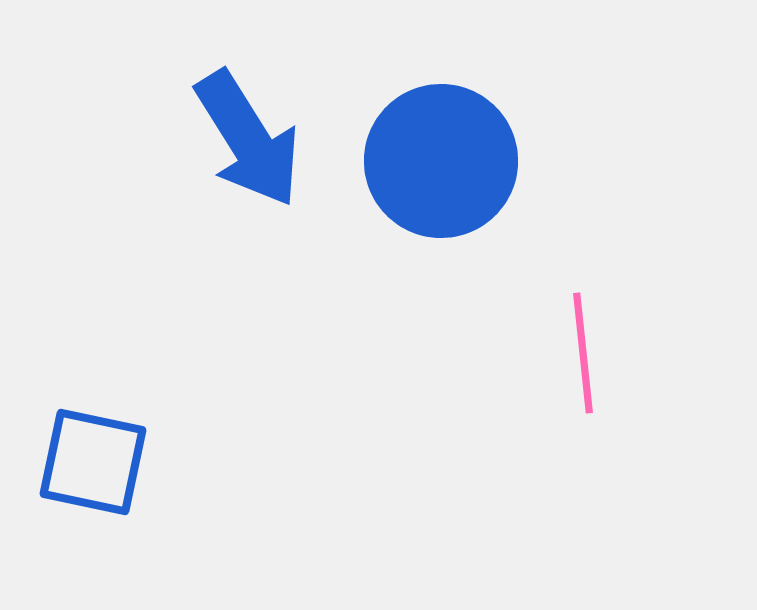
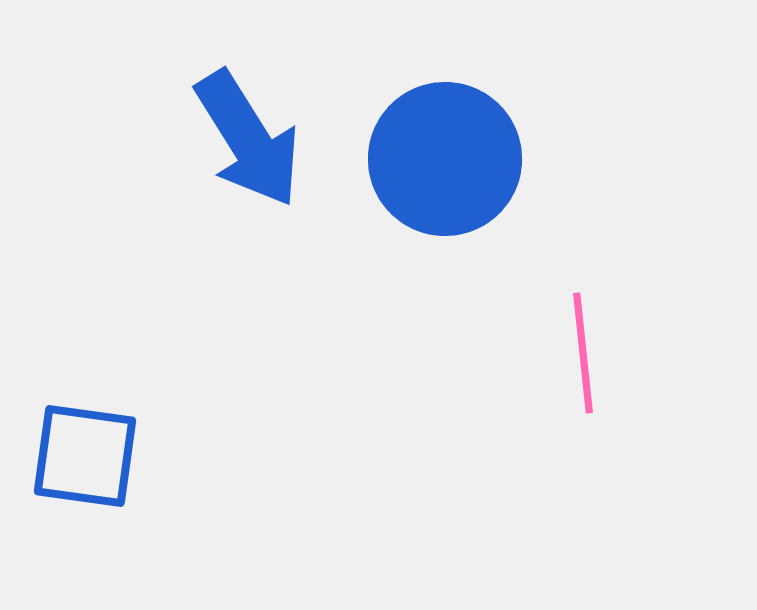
blue circle: moved 4 px right, 2 px up
blue square: moved 8 px left, 6 px up; rotated 4 degrees counterclockwise
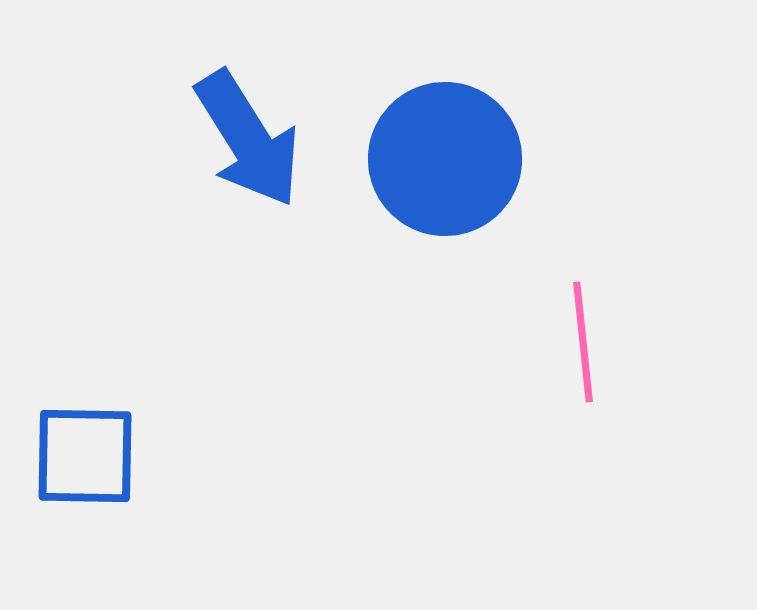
pink line: moved 11 px up
blue square: rotated 7 degrees counterclockwise
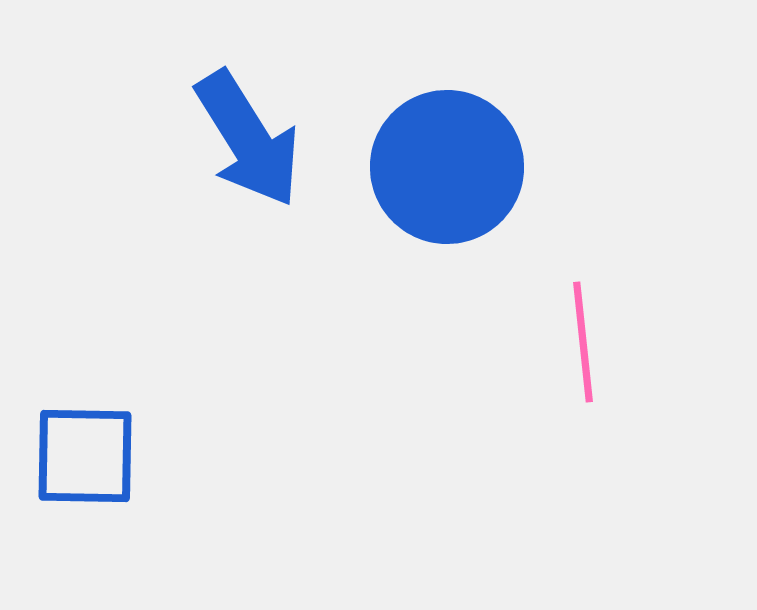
blue circle: moved 2 px right, 8 px down
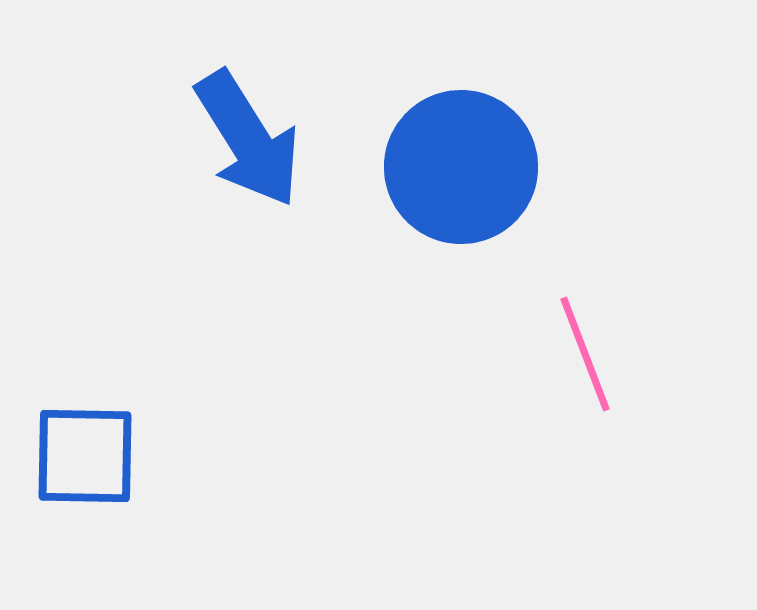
blue circle: moved 14 px right
pink line: moved 2 px right, 12 px down; rotated 15 degrees counterclockwise
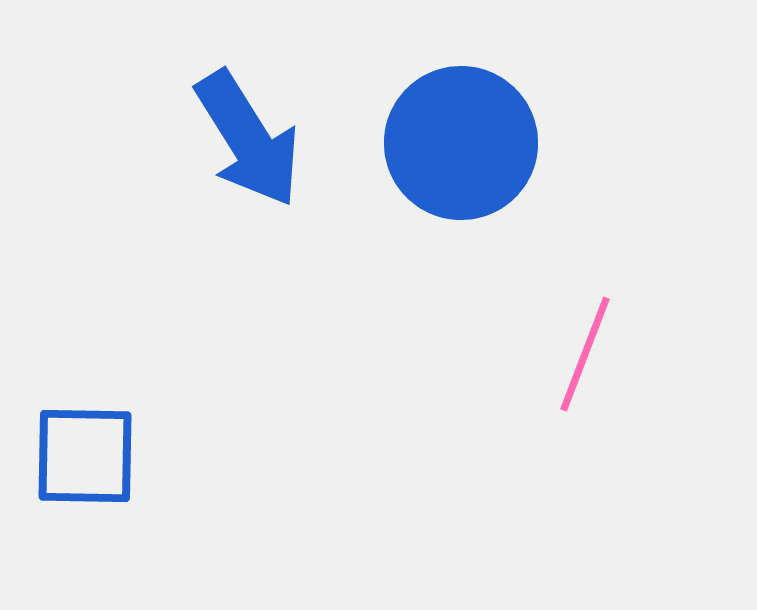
blue circle: moved 24 px up
pink line: rotated 42 degrees clockwise
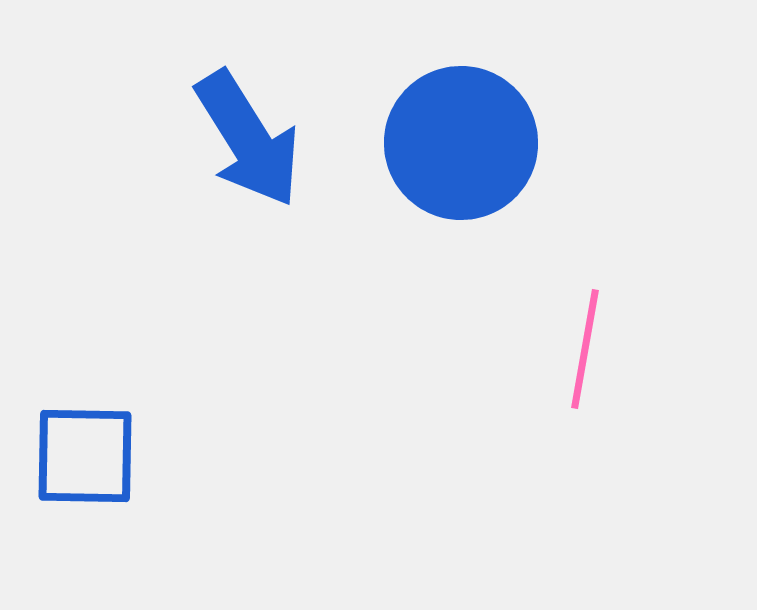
pink line: moved 5 px up; rotated 11 degrees counterclockwise
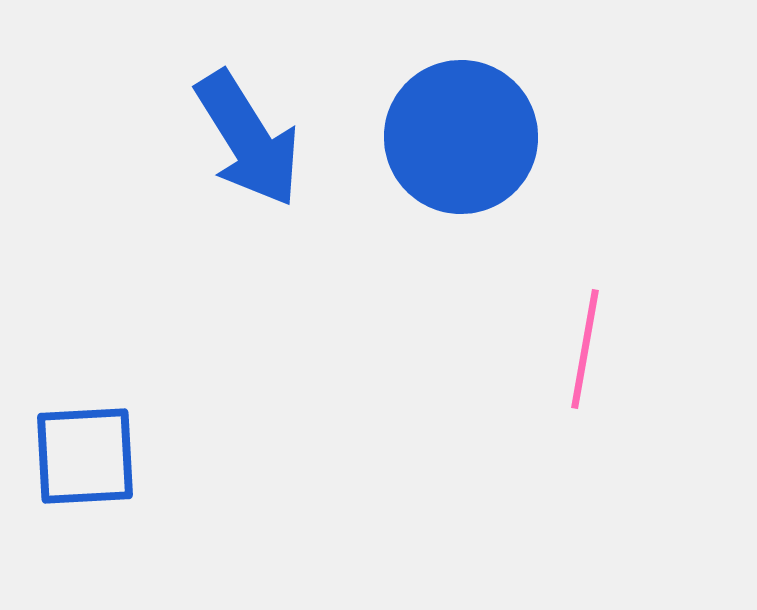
blue circle: moved 6 px up
blue square: rotated 4 degrees counterclockwise
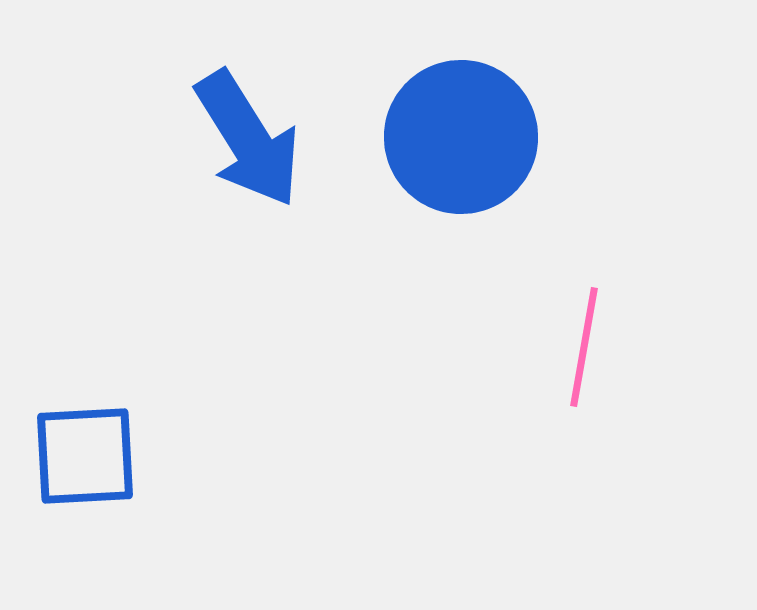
pink line: moved 1 px left, 2 px up
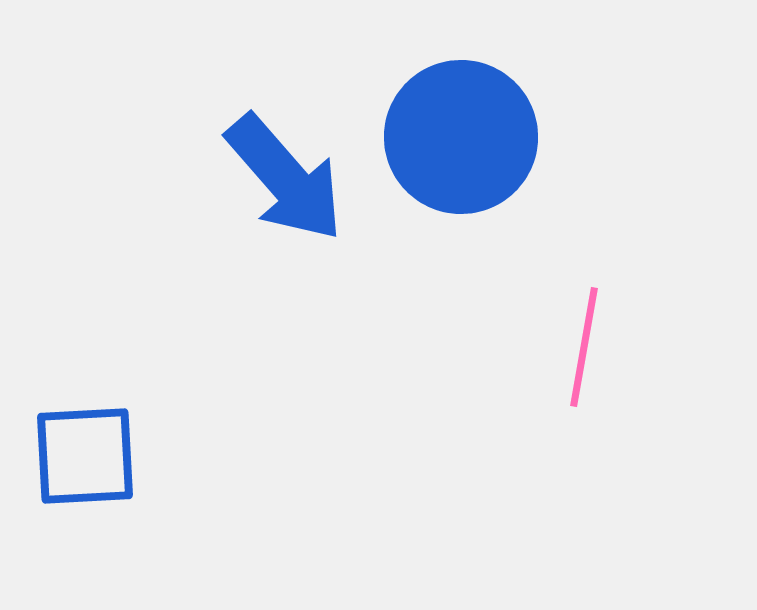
blue arrow: moved 37 px right, 39 px down; rotated 9 degrees counterclockwise
